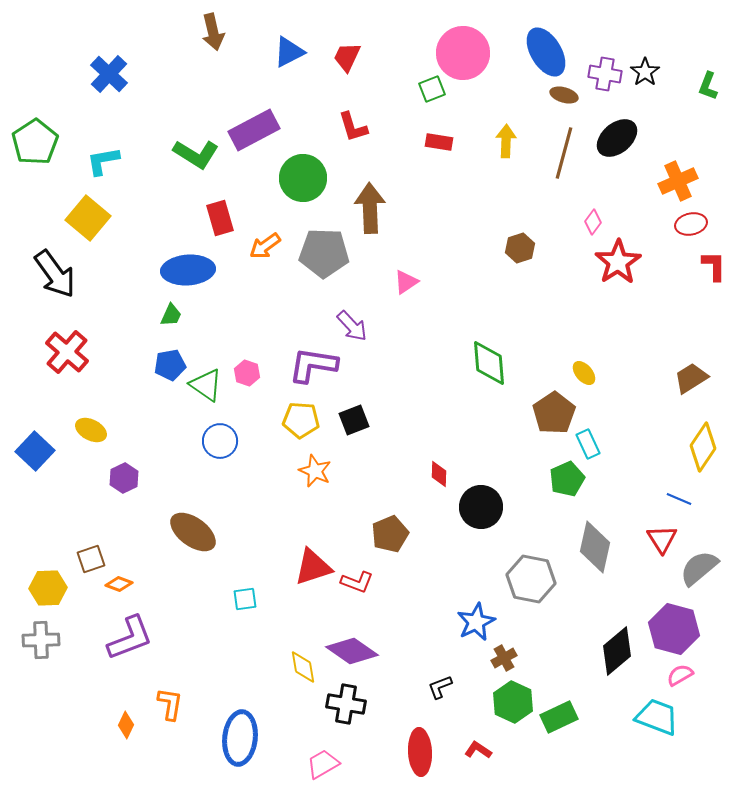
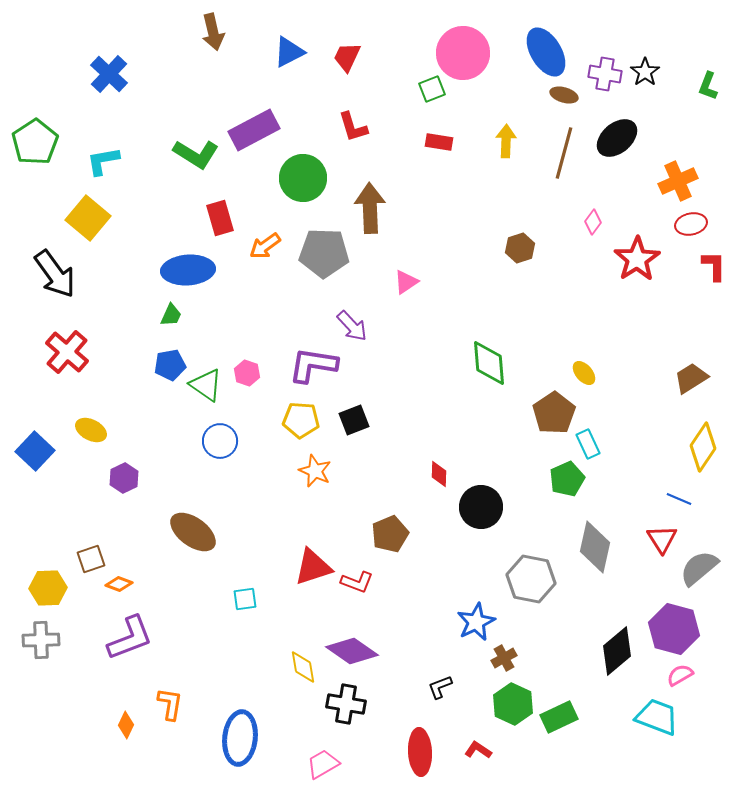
red star at (618, 262): moved 19 px right, 3 px up
green hexagon at (513, 702): moved 2 px down
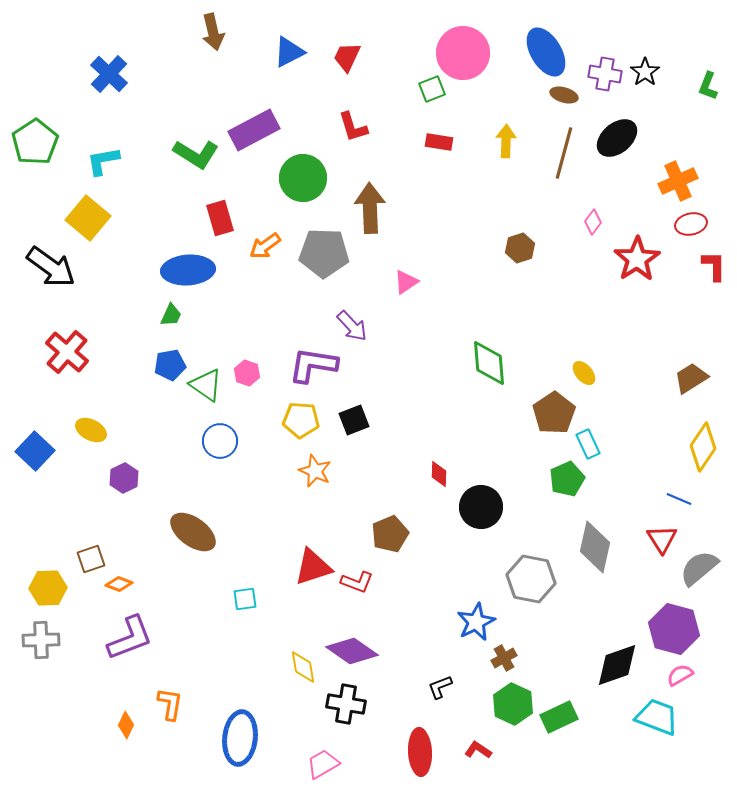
black arrow at (55, 274): moved 4 px left, 7 px up; rotated 18 degrees counterclockwise
black diamond at (617, 651): moved 14 px down; rotated 21 degrees clockwise
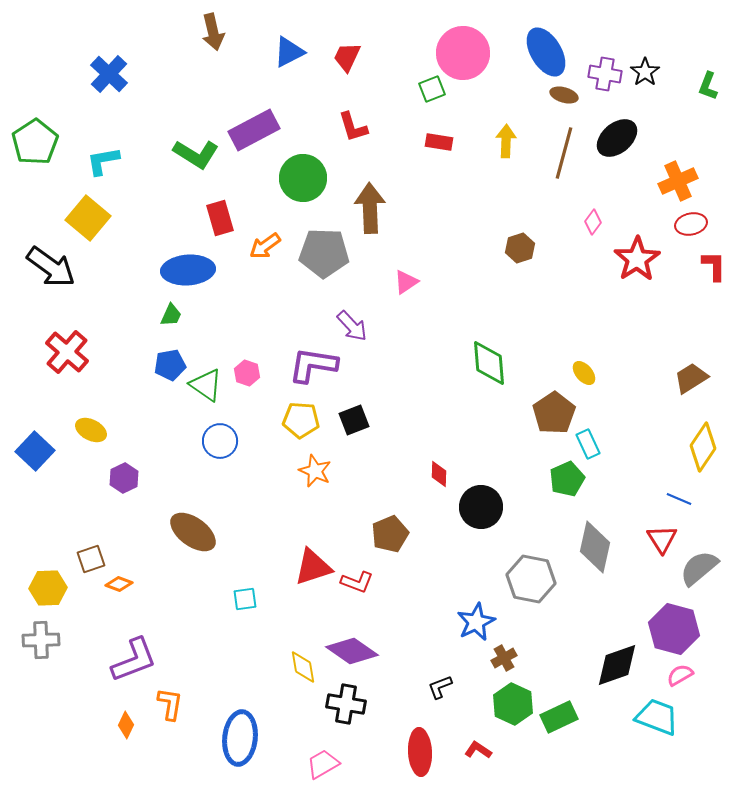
purple L-shape at (130, 638): moved 4 px right, 22 px down
